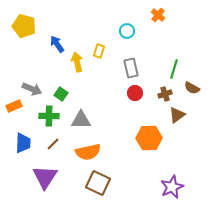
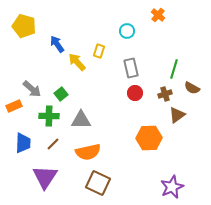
yellow arrow: rotated 30 degrees counterclockwise
gray arrow: rotated 18 degrees clockwise
green square: rotated 16 degrees clockwise
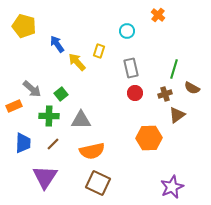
orange semicircle: moved 4 px right, 1 px up
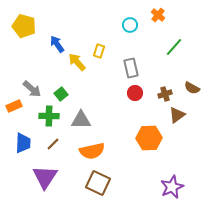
cyan circle: moved 3 px right, 6 px up
green line: moved 22 px up; rotated 24 degrees clockwise
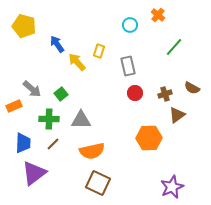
gray rectangle: moved 3 px left, 2 px up
green cross: moved 3 px down
purple triangle: moved 11 px left, 4 px up; rotated 20 degrees clockwise
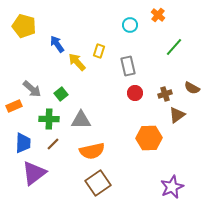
brown square: rotated 30 degrees clockwise
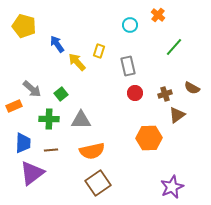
brown line: moved 2 px left, 6 px down; rotated 40 degrees clockwise
purple triangle: moved 2 px left
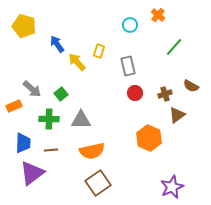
brown semicircle: moved 1 px left, 2 px up
orange hexagon: rotated 25 degrees clockwise
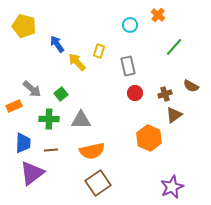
brown triangle: moved 3 px left
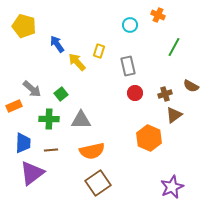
orange cross: rotated 16 degrees counterclockwise
green line: rotated 12 degrees counterclockwise
